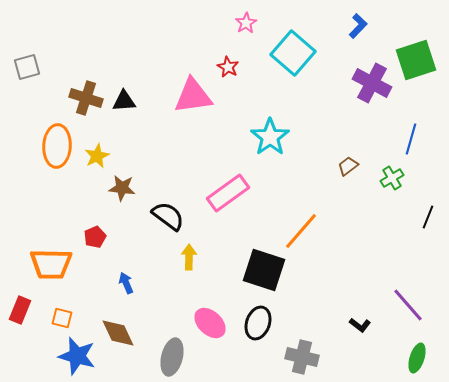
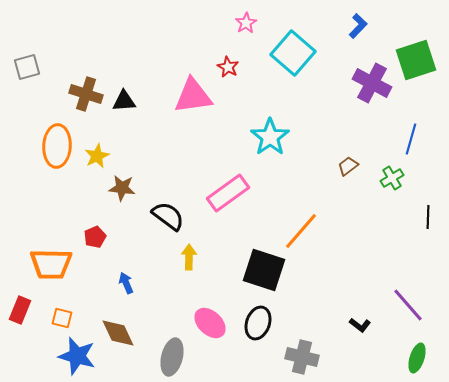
brown cross: moved 4 px up
black line: rotated 20 degrees counterclockwise
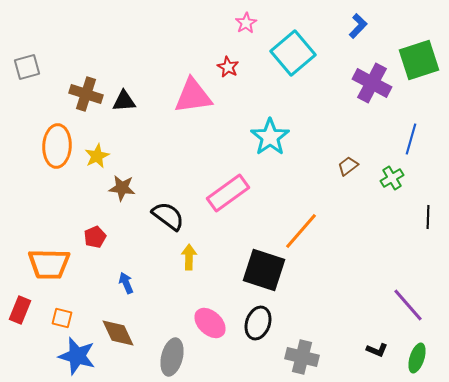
cyan square: rotated 9 degrees clockwise
green square: moved 3 px right
orange trapezoid: moved 2 px left
black L-shape: moved 17 px right, 25 px down; rotated 15 degrees counterclockwise
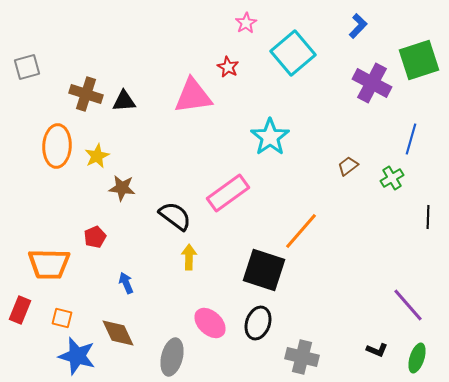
black semicircle: moved 7 px right
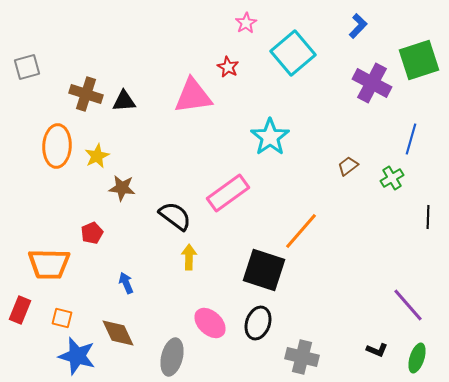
red pentagon: moved 3 px left, 4 px up
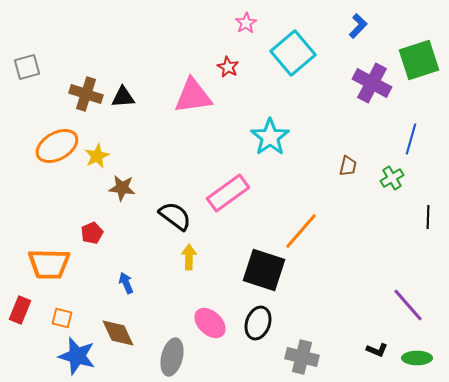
black triangle: moved 1 px left, 4 px up
orange ellipse: rotated 57 degrees clockwise
brown trapezoid: rotated 140 degrees clockwise
green ellipse: rotated 72 degrees clockwise
